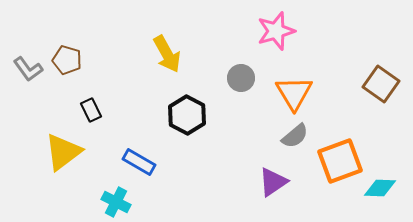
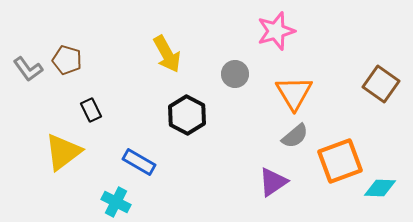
gray circle: moved 6 px left, 4 px up
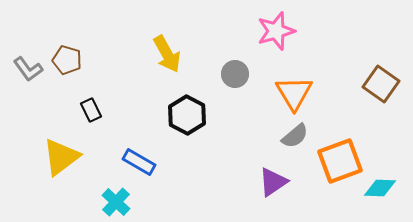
yellow triangle: moved 2 px left, 5 px down
cyan cross: rotated 16 degrees clockwise
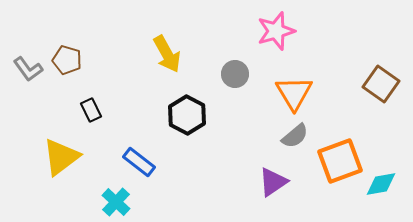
blue rectangle: rotated 8 degrees clockwise
cyan diamond: moved 1 px right, 4 px up; rotated 12 degrees counterclockwise
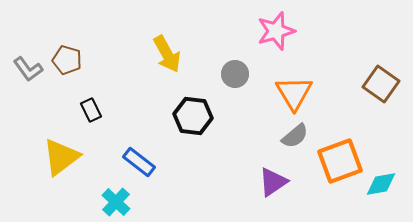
black hexagon: moved 6 px right, 1 px down; rotated 21 degrees counterclockwise
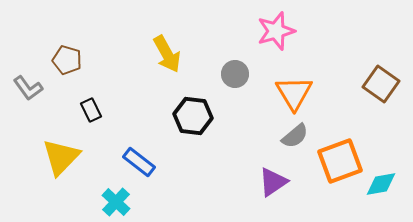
gray L-shape: moved 19 px down
yellow triangle: rotated 9 degrees counterclockwise
